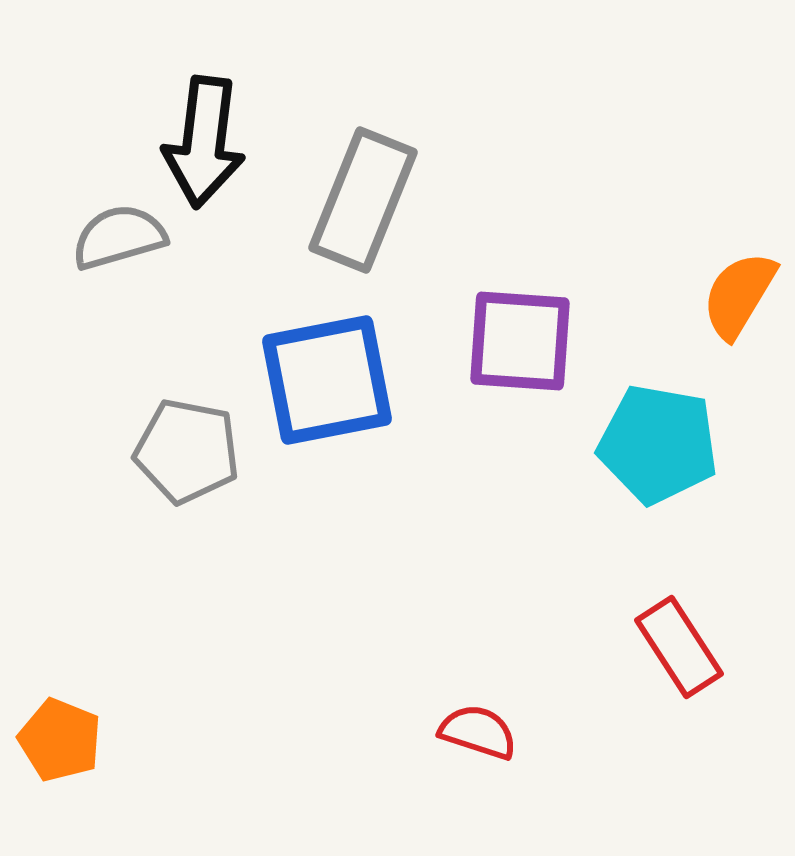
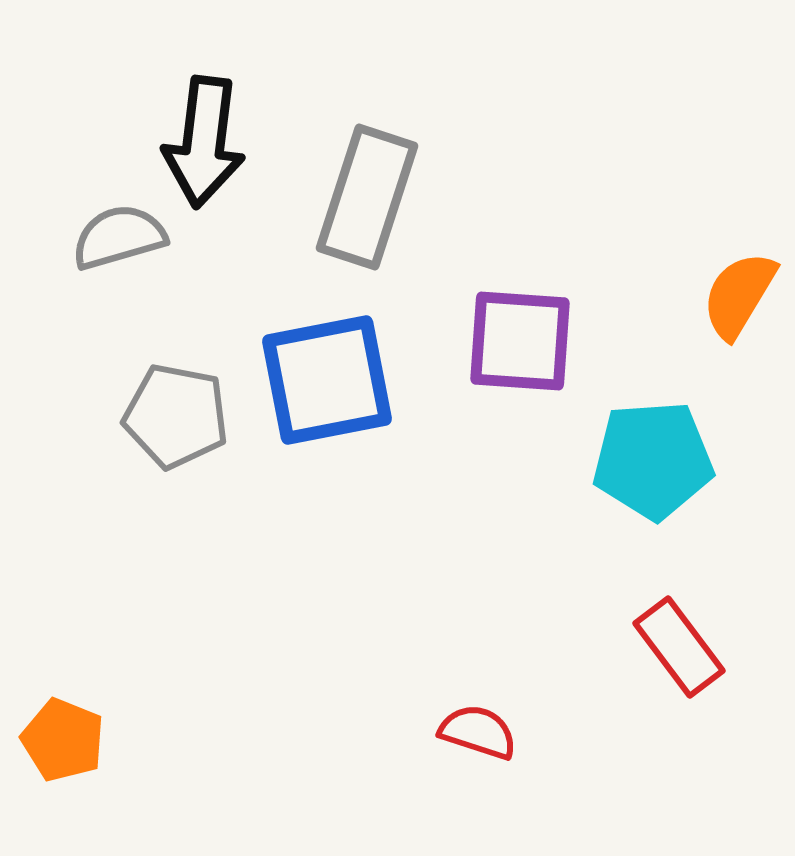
gray rectangle: moved 4 px right, 3 px up; rotated 4 degrees counterclockwise
cyan pentagon: moved 5 px left, 16 px down; rotated 14 degrees counterclockwise
gray pentagon: moved 11 px left, 35 px up
red rectangle: rotated 4 degrees counterclockwise
orange pentagon: moved 3 px right
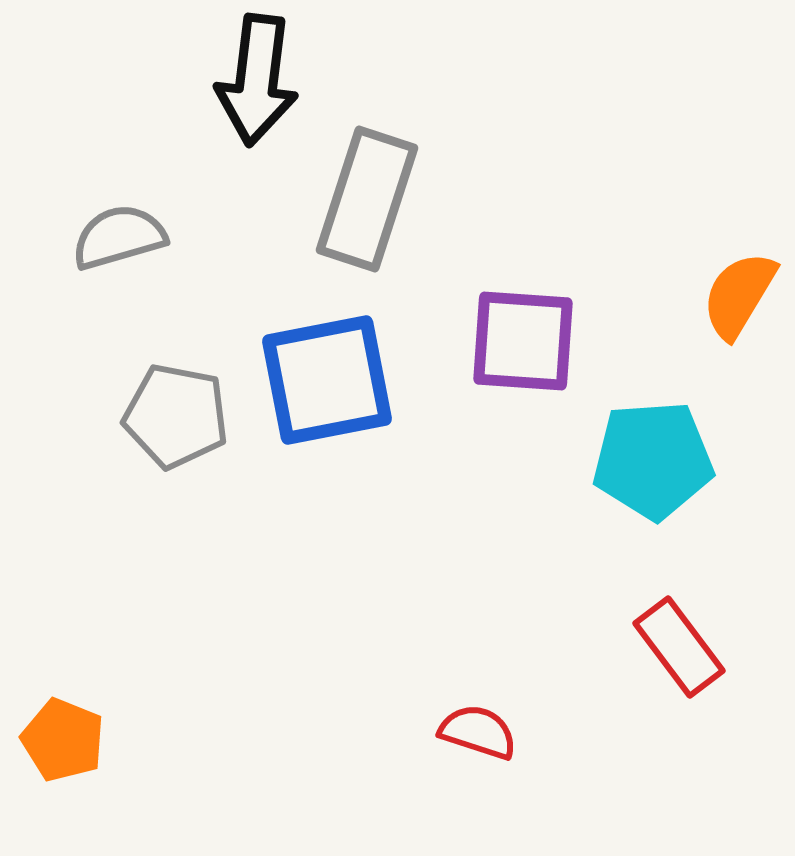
black arrow: moved 53 px right, 62 px up
gray rectangle: moved 2 px down
purple square: moved 3 px right
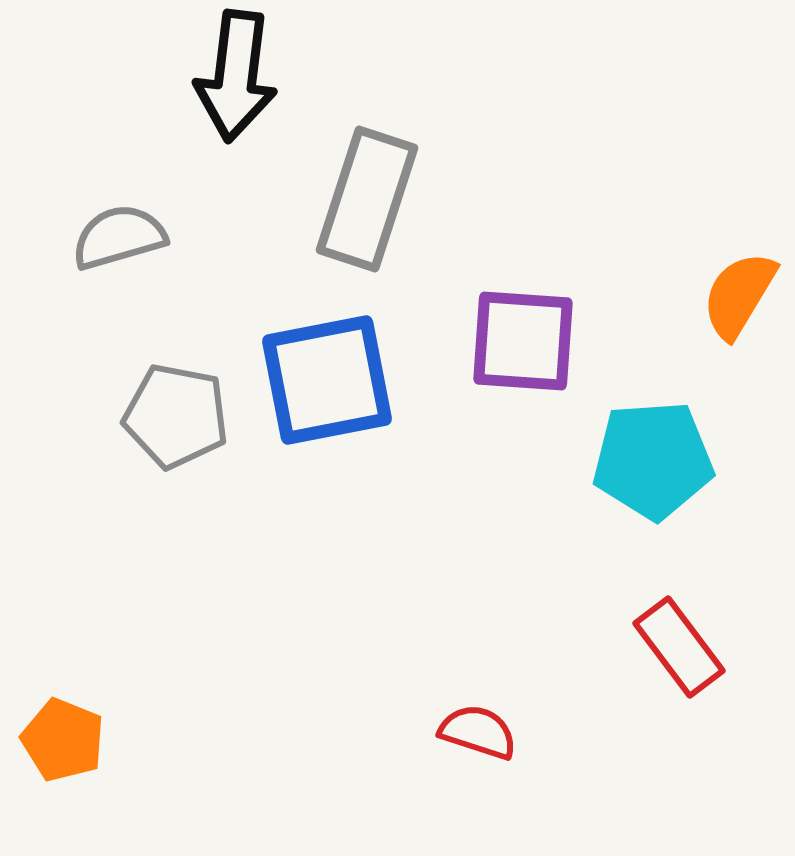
black arrow: moved 21 px left, 4 px up
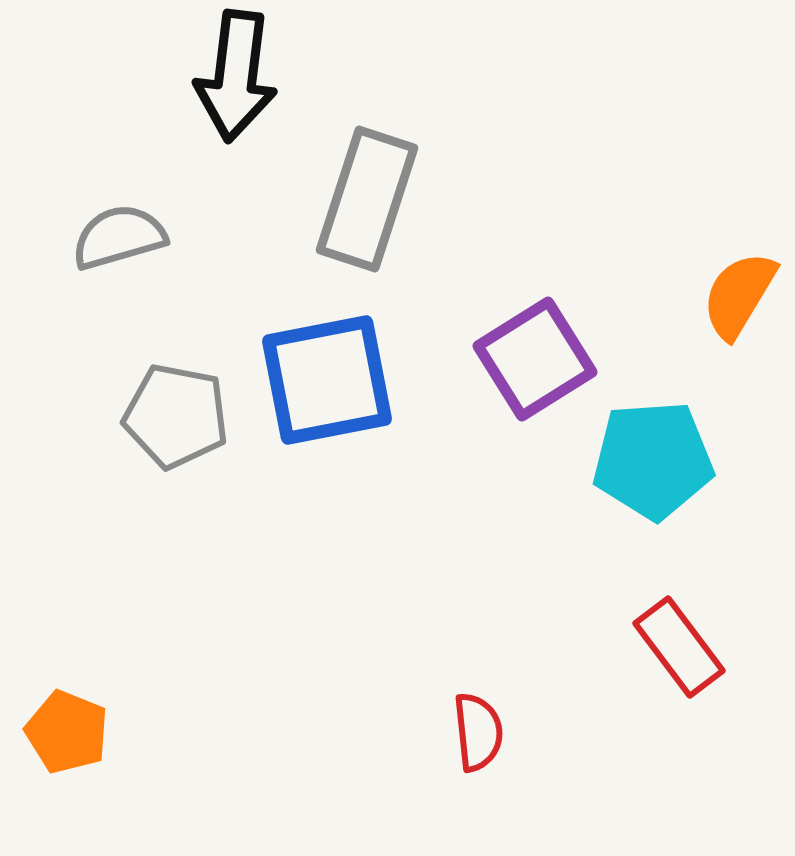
purple square: moved 12 px right, 18 px down; rotated 36 degrees counterclockwise
red semicircle: rotated 66 degrees clockwise
orange pentagon: moved 4 px right, 8 px up
